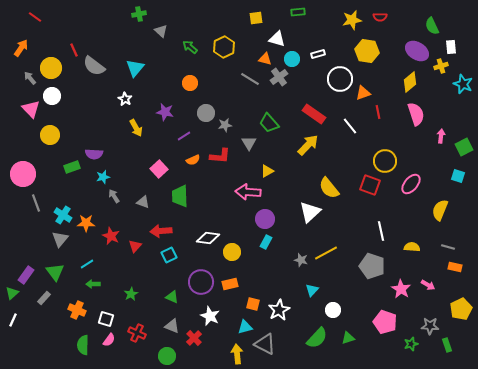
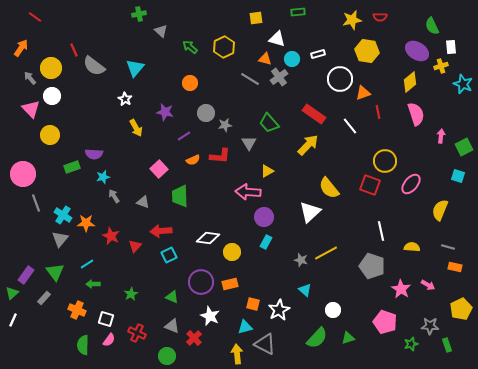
purple circle at (265, 219): moved 1 px left, 2 px up
cyan triangle at (312, 290): moved 7 px left; rotated 32 degrees counterclockwise
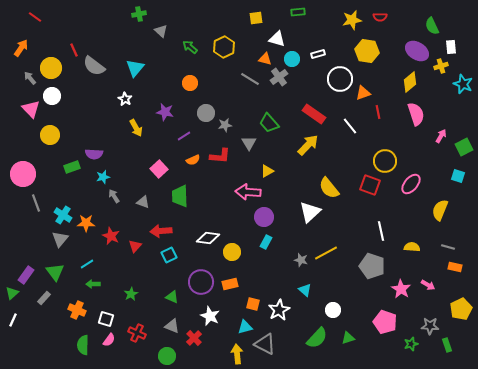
pink arrow at (441, 136): rotated 24 degrees clockwise
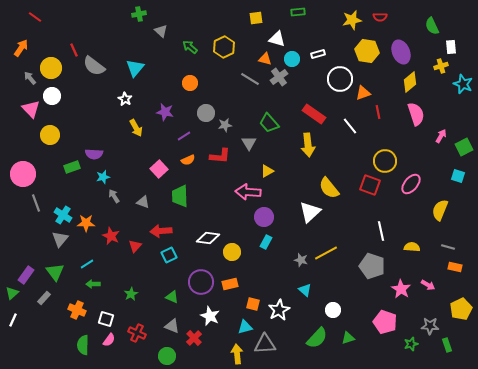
purple ellipse at (417, 51): moved 16 px left, 1 px down; rotated 35 degrees clockwise
yellow arrow at (308, 145): rotated 130 degrees clockwise
orange semicircle at (193, 160): moved 5 px left
gray triangle at (265, 344): rotated 30 degrees counterclockwise
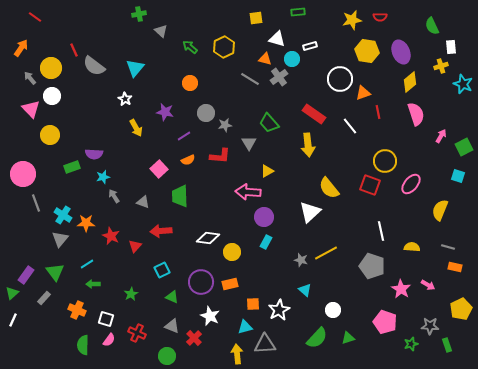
white rectangle at (318, 54): moved 8 px left, 8 px up
cyan square at (169, 255): moved 7 px left, 15 px down
orange square at (253, 304): rotated 16 degrees counterclockwise
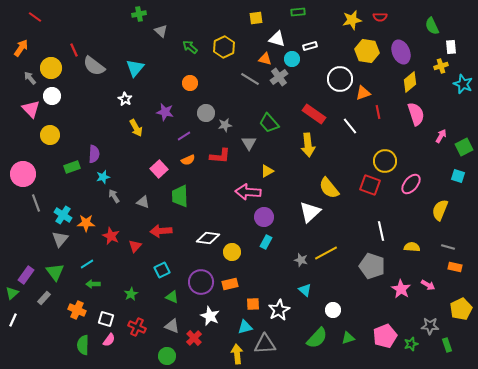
purple semicircle at (94, 154): rotated 90 degrees counterclockwise
pink pentagon at (385, 322): moved 14 px down; rotated 30 degrees clockwise
red cross at (137, 333): moved 6 px up
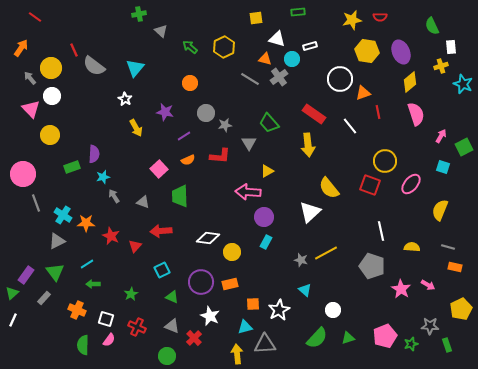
cyan square at (458, 176): moved 15 px left, 9 px up
gray triangle at (60, 239): moved 3 px left, 2 px down; rotated 24 degrees clockwise
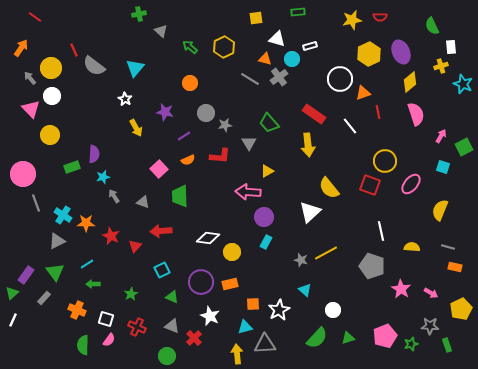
yellow hexagon at (367, 51): moved 2 px right, 3 px down; rotated 25 degrees clockwise
pink arrow at (428, 285): moved 3 px right, 8 px down
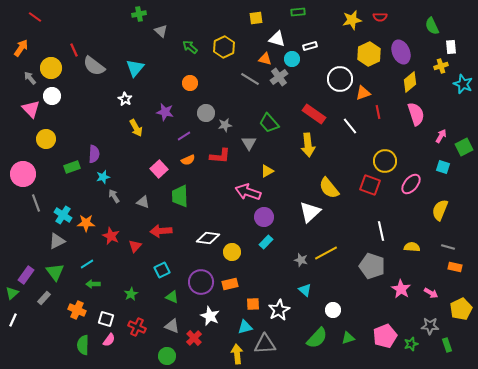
yellow circle at (50, 135): moved 4 px left, 4 px down
pink arrow at (248, 192): rotated 15 degrees clockwise
cyan rectangle at (266, 242): rotated 16 degrees clockwise
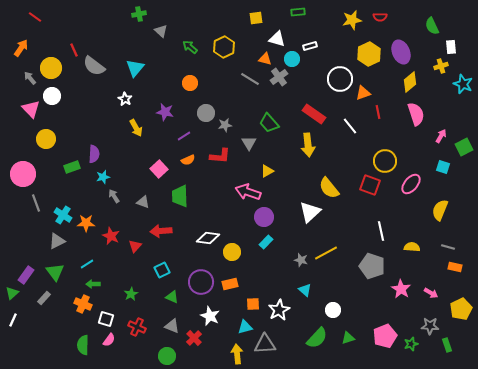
orange cross at (77, 310): moved 6 px right, 6 px up
